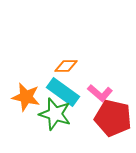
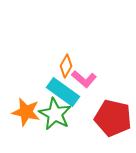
orange diamond: rotated 60 degrees counterclockwise
pink L-shape: moved 16 px left, 14 px up
orange star: moved 15 px down
green star: rotated 12 degrees clockwise
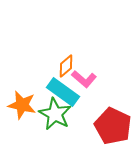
orange diamond: rotated 20 degrees clockwise
orange star: moved 4 px left, 7 px up
red pentagon: moved 8 px down; rotated 12 degrees clockwise
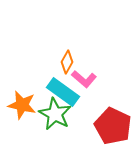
orange diamond: moved 1 px right, 4 px up; rotated 20 degrees counterclockwise
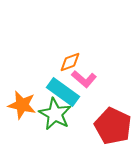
orange diamond: moved 3 px right; rotated 40 degrees clockwise
